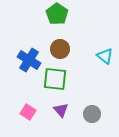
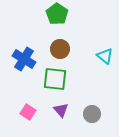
blue cross: moved 5 px left, 1 px up
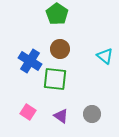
blue cross: moved 6 px right, 2 px down
purple triangle: moved 6 px down; rotated 14 degrees counterclockwise
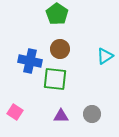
cyan triangle: rotated 48 degrees clockwise
blue cross: rotated 20 degrees counterclockwise
pink square: moved 13 px left
purple triangle: rotated 35 degrees counterclockwise
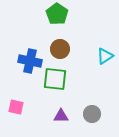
pink square: moved 1 px right, 5 px up; rotated 21 degrees counterclockwise
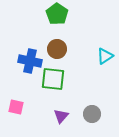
brown circle: moved 3 px left
green square: moved 2 px left
purple triangle: rotated 49 degrees counterclockwise
